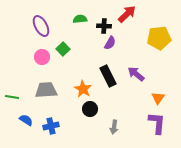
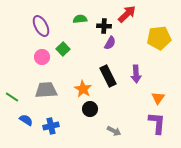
purple arrow: rotated 132 degrees counterclockwise
green line: rotated 24 degrees clockwise
gray arrow: moved 4 px down; rotated 72 degrees counterclockwise
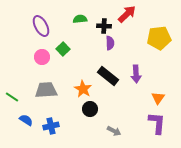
purple semicircle: rotated 32 degrees counterclockwise
black rectangle: rotated 25 degrees counterclockwise
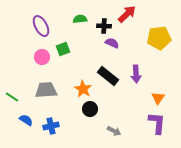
purple semicircle: moved 2 px right; rotated 64 degrees counterclockwise
green square: rotated 24 degrees clockwise
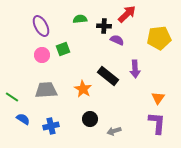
purple semicircle: moved 5 px right, 3 px up
pink circle: moved 2 px up
purple arrow: moved 1 px left, 5 px up
black circle: moved 10 px down
blue semicircle: moved 3 px left, 1 px up
gray arrow: rotated 136 degrees clockwise
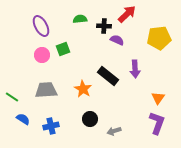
purple L-shape: rotated 15 degrees clockwise
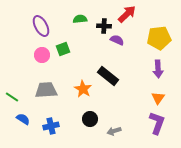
purple arrow: moved 23 px right
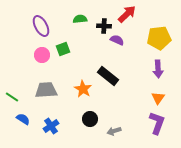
blue cross: rotated 21 degrees counterclockwise
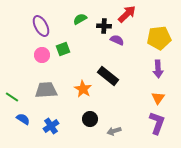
green semicircle: rotated 24 degrees counterclockwise
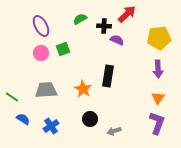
pink circle: moved 1 px left, 2 px up
black rectangle: rotated 60 degrees clockwise
